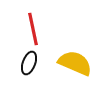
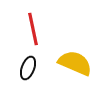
black ellipse: moved 1 px left, 5 px down
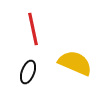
black ellipse: moved 4 px down
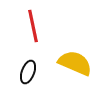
red line: moved 3 px up
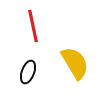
yellow semicircle: rotated 36 degrees clockwise
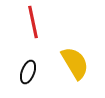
red line: moved 4 px up
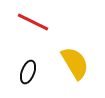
red line: rotated 52 degrees counterclockwise
